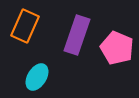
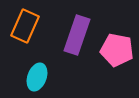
pink pentagon: moved 2 px down; rotated 12 degrees counterclockwise
cyan ellipse: rotated 12 degrees counterclockwise
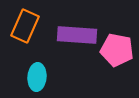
purple rectangle: rotated 75 degrees clockwise
cyan ellipse: rotated 16 degrees counterclockwise
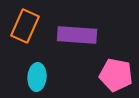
pink pentagon: moved 1 px left, 25 px down
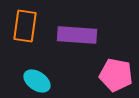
orange rectangle: rotated 16 degrees counterclockwise
cyan ellipse: moved 4 px down; rotated 60 degrees counterclockwise
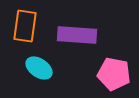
pink pentagon: moved 2 px left, 1 px up
cyan ellipse: moved 2 px right, 13 px up
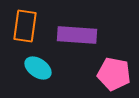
cyan ellipse: moved 1 px left
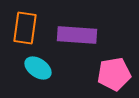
orange rectangle: moved 2 px down
pink pentagon: rotated 20 degrees counterclockwise
